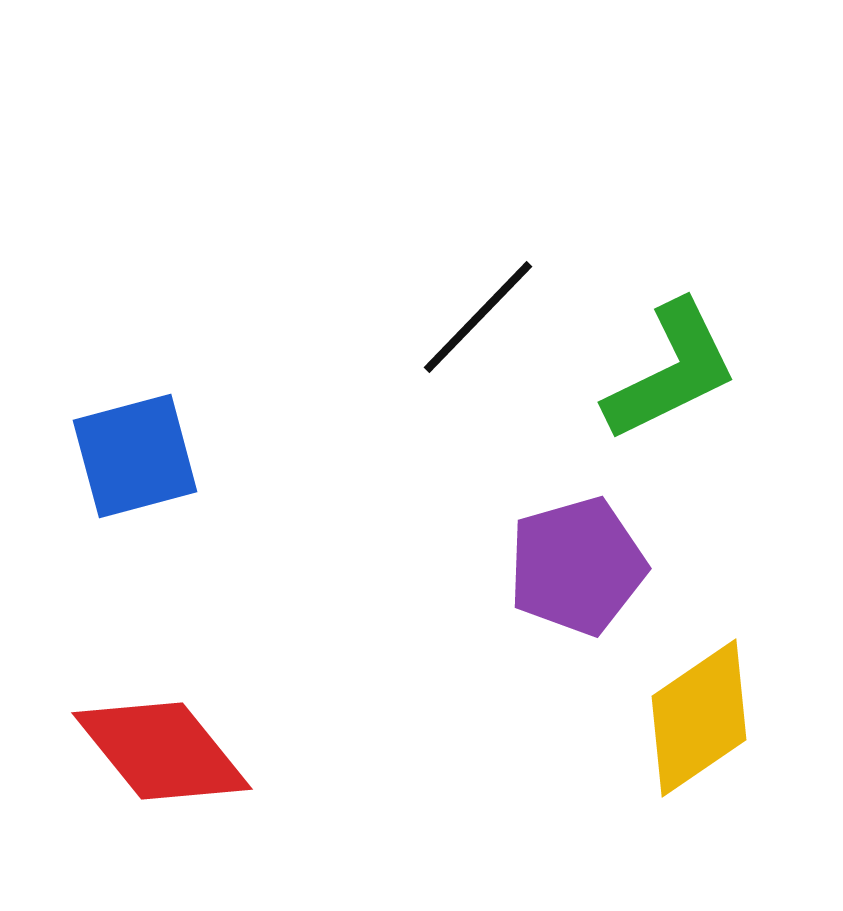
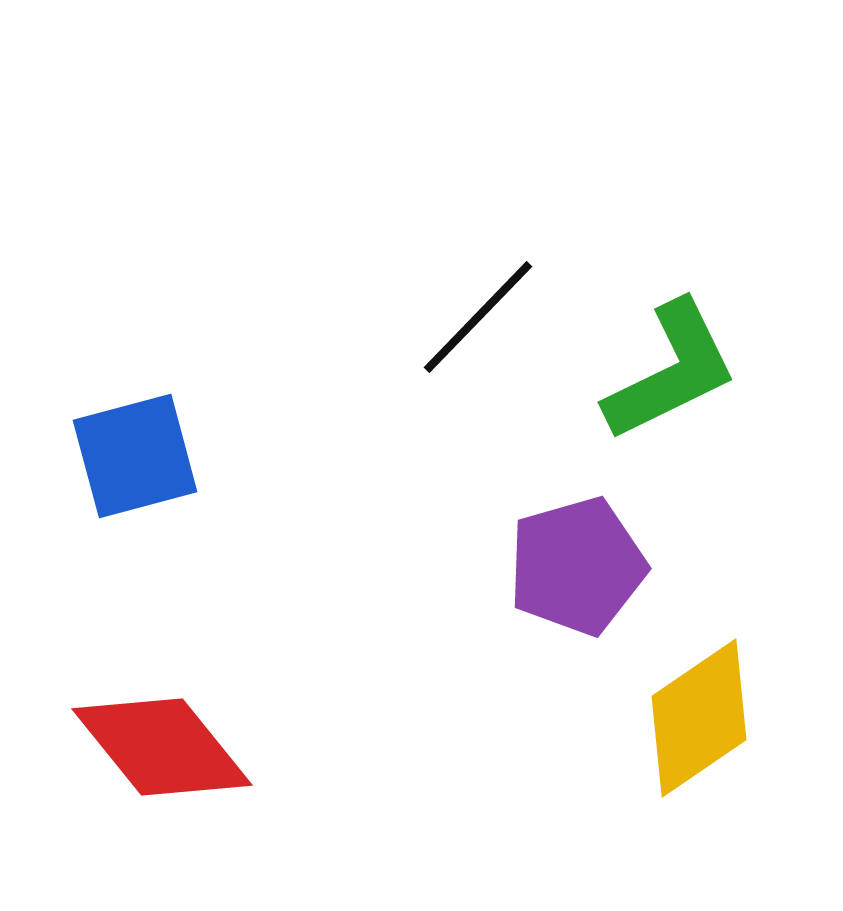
red diamond: moved 4 px up
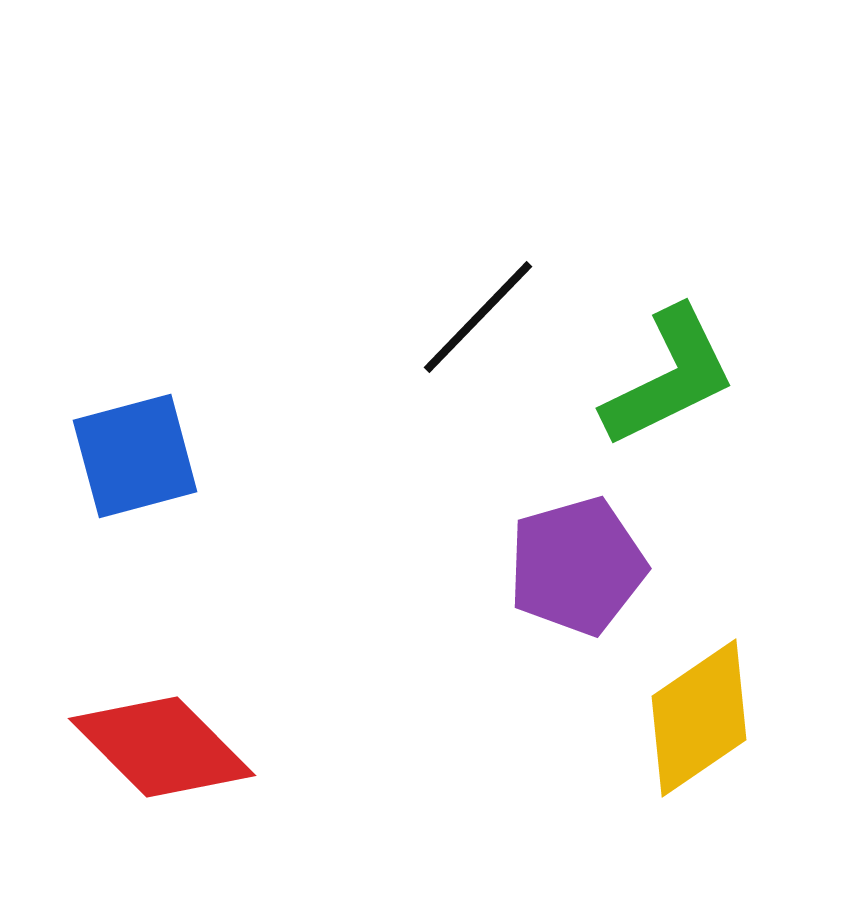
green L-shape: moved 2 px left, 6 px down
red diamond: rotated 6 degrees counterclockwise
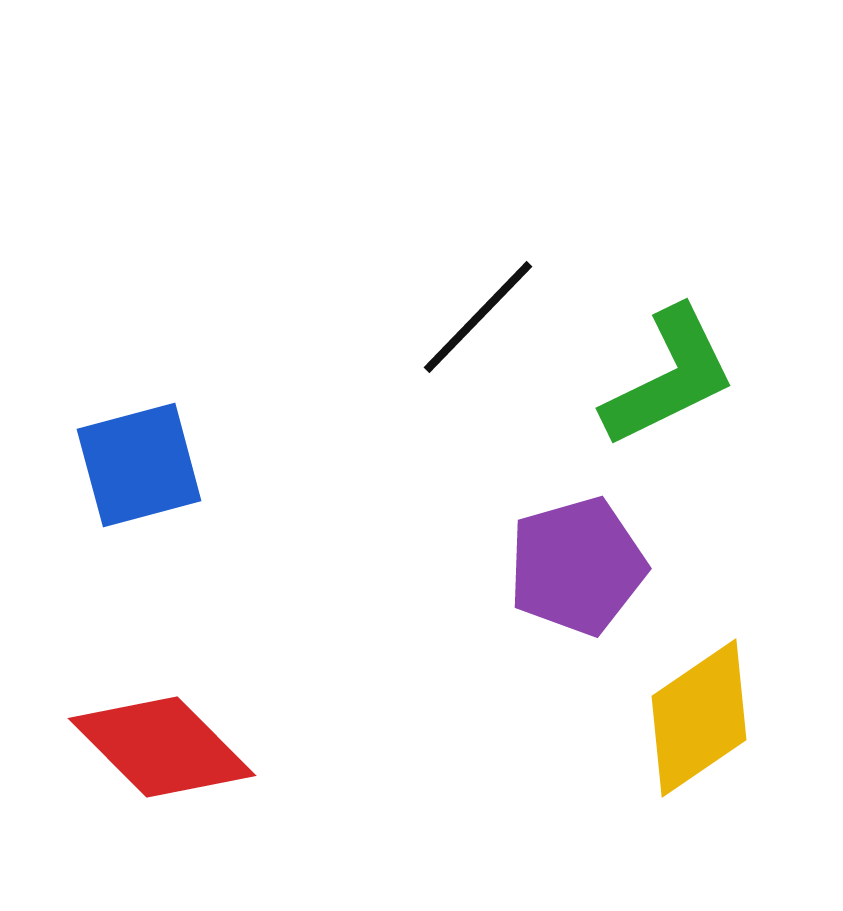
blue square: moved 4 px right, 9 px down
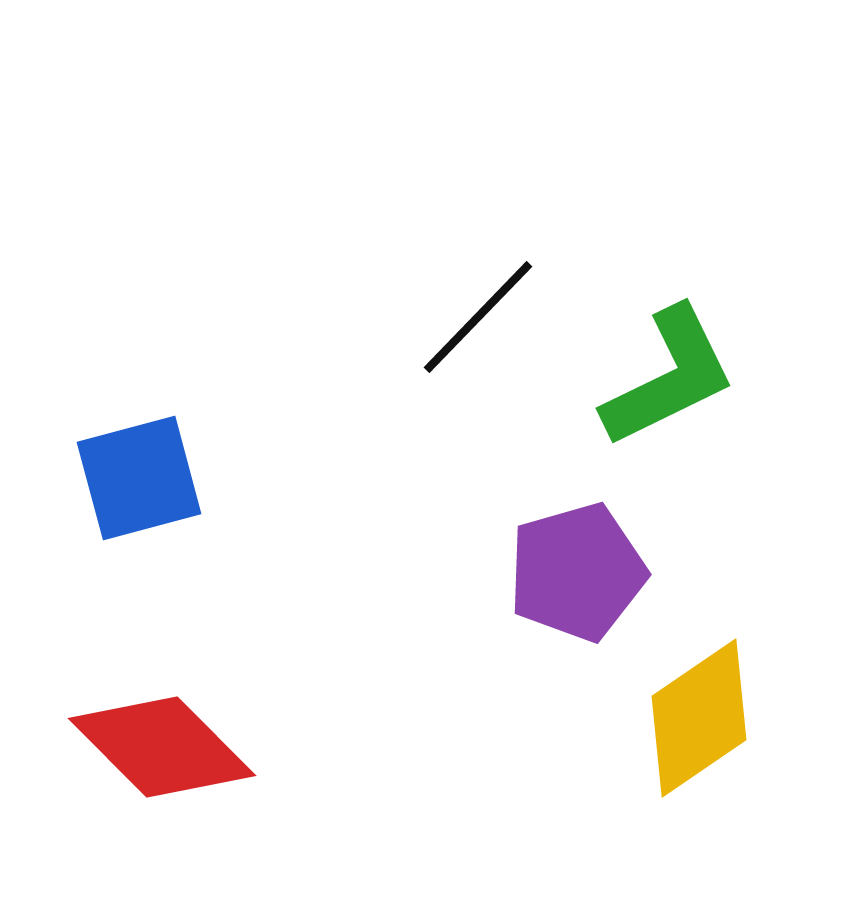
blue square: moved 13 px down
purple pentagon: moved 6 px down
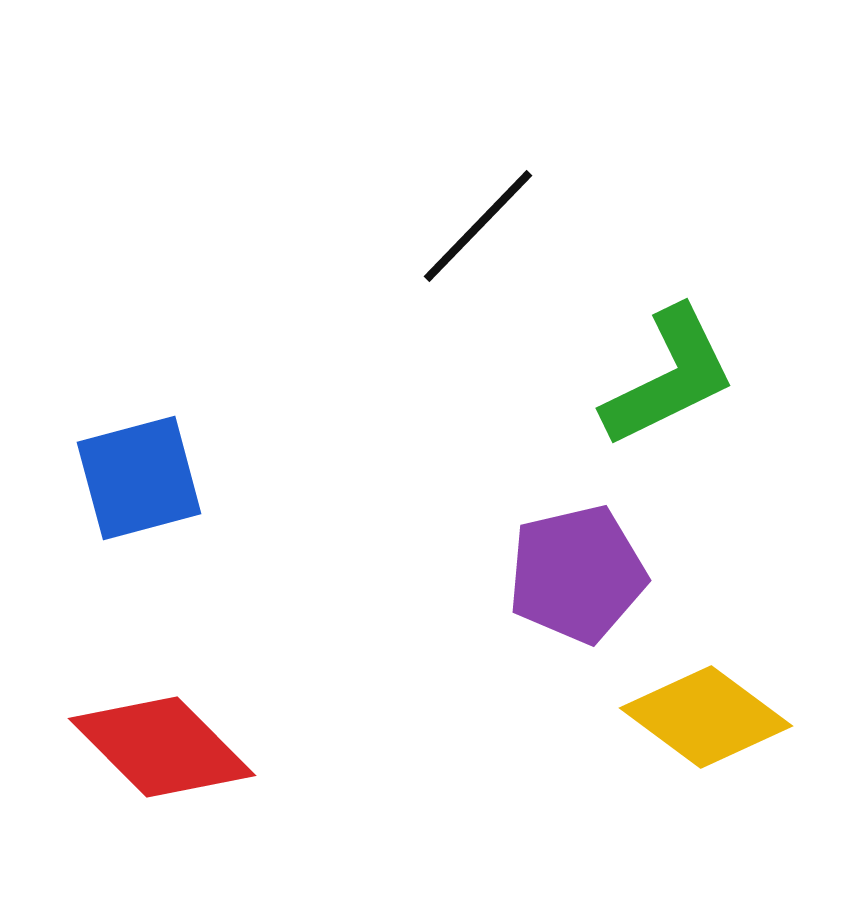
black line: moved 91 px up
purple pentagon: moved 2 px down; rotated 3 degrees clockwise
yellow diamond: moved 7 px right, 1 px up; rotated 71 degrees clockwise
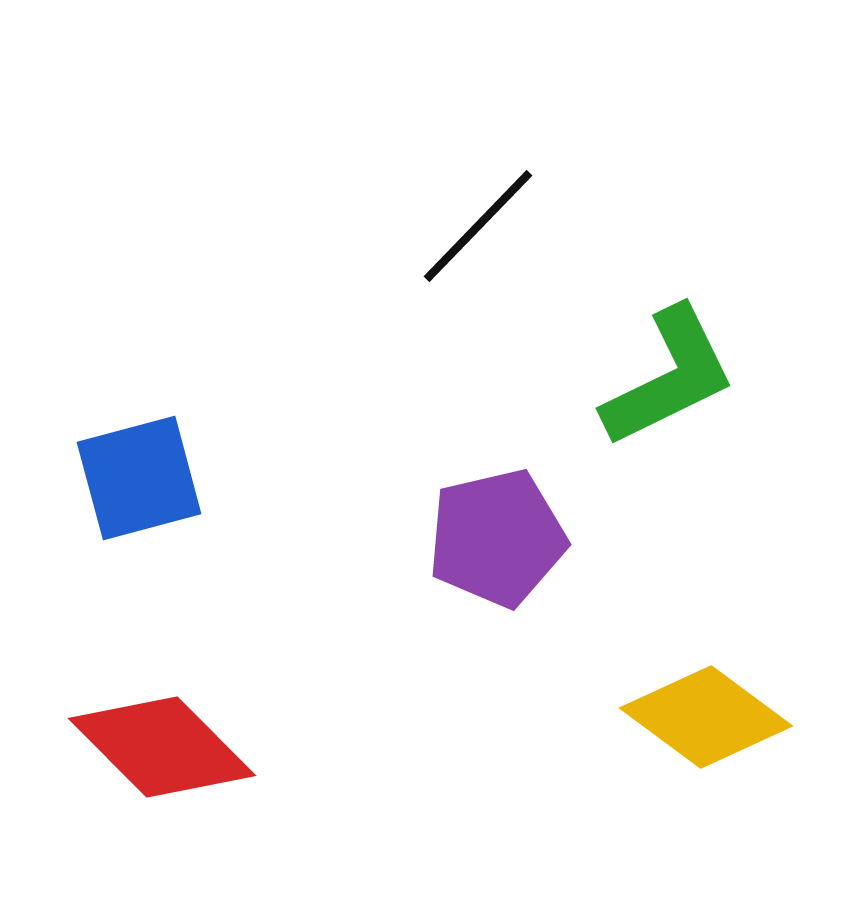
purple pentagon: moved 80 px left, 36 px up
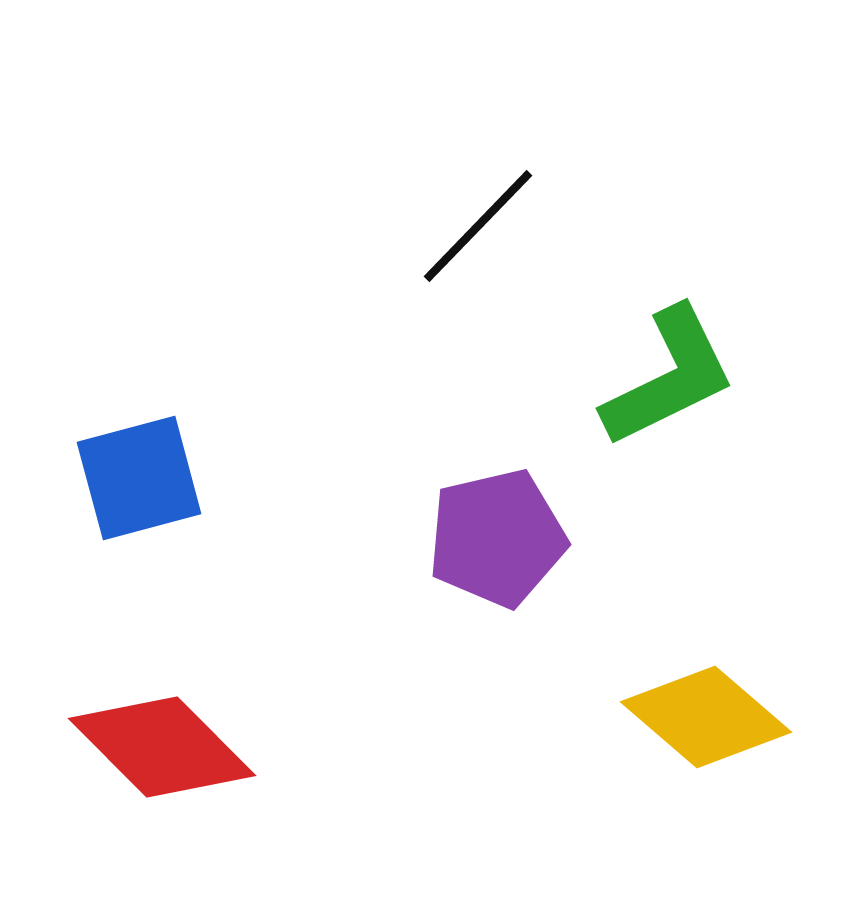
yellow diamond: rotated 4 degrees clockwise
